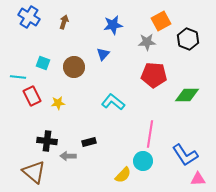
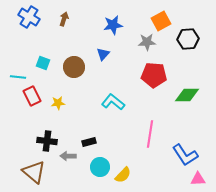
brown arrow: moved 3 px up
black hexagon: rotated 25 degrees counterclockwise
cyan circle: moved 43 px left, 6 px down
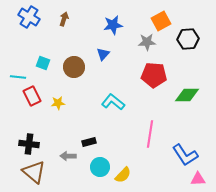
black cross: moved 18 px left, 3 px down
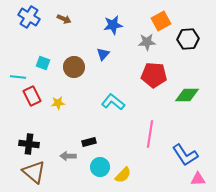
brown arrow: rotated 96 degrees clockwise
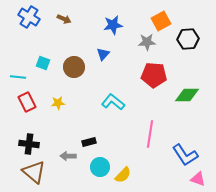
red rectangle: moved 5 px left, 6 px down
pink triangle: rotated 21 degrees clockwise
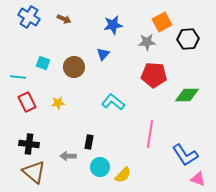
orange square: moved 1 px right, 1 px down
black rectangle: rotated 64 degrees counterclockwise
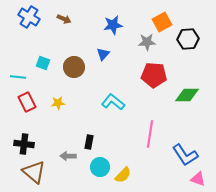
black cross: moved 5 px left
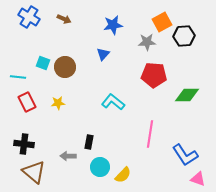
black hexagon: moved 4 px left, 3 px up
brown circle: moved 9 px left
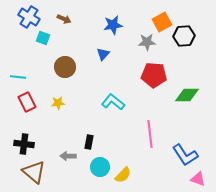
cyan square: moved 25 px up
pink line: rotated 16 degrees counterclockwise
